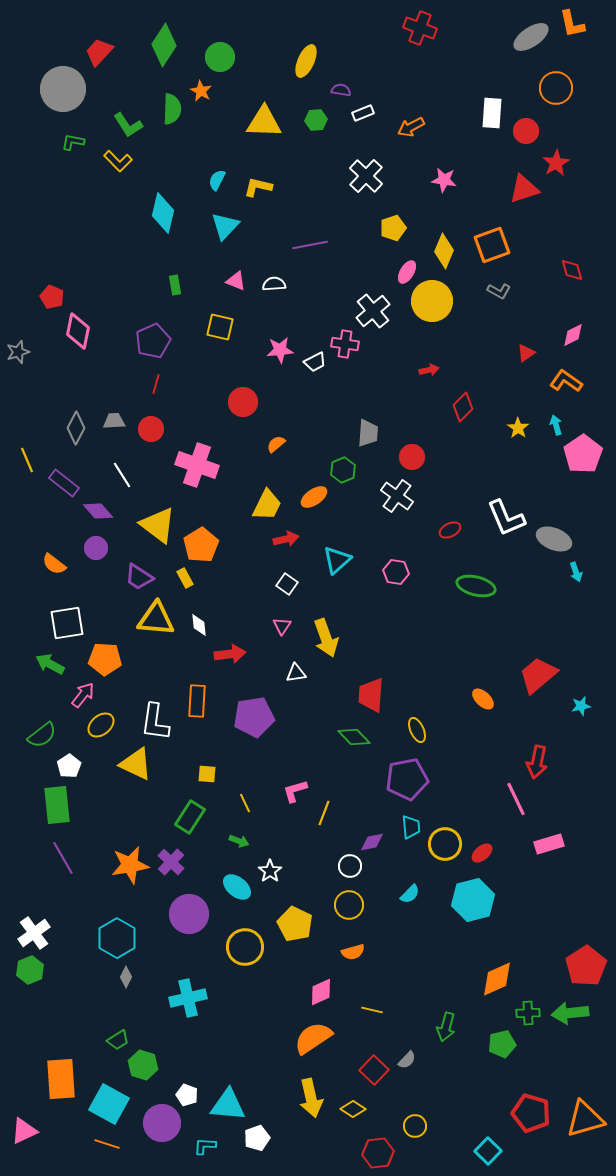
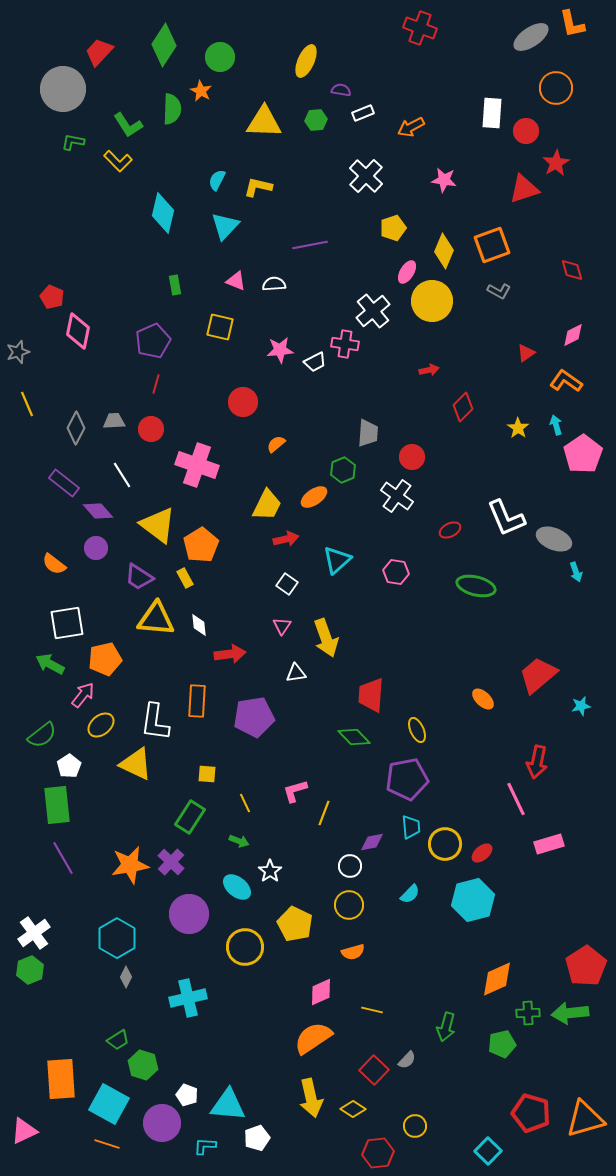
yellow line at (27, 460): moved 56 px up
orange pentagon at (105, 659): rotated 16 degrees counterclockwise
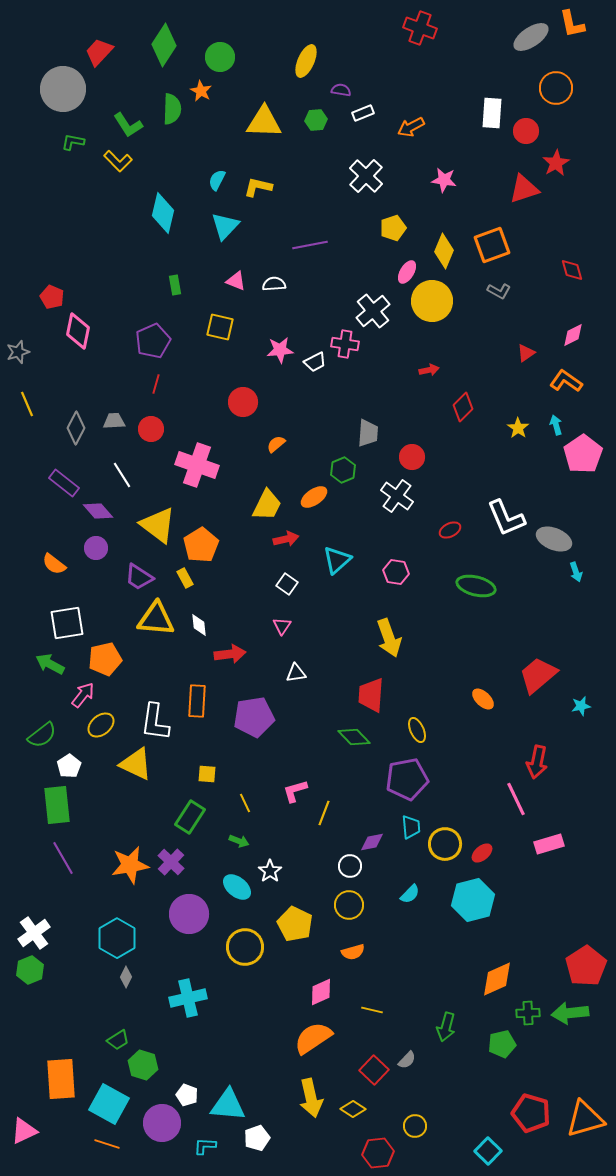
yellow arrow at (326, 638): moved 63 px right
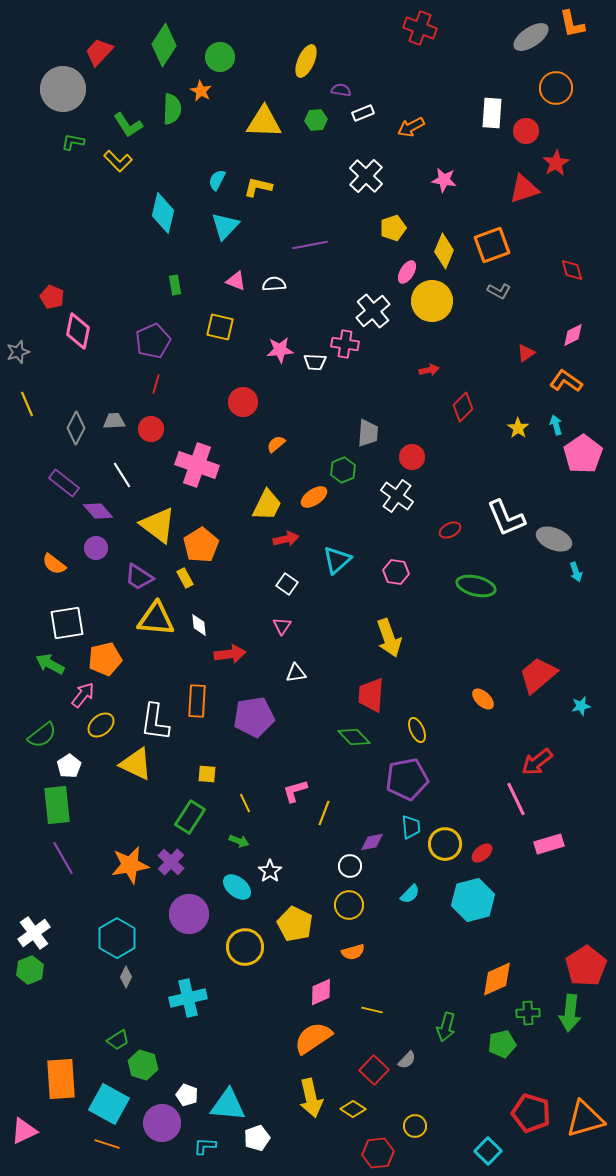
white trapezoid at (315, 362): rotated 30 degrees clockwise
red arrow at (537, 762): rotated 40 degrees clockwise
green arrow at (570, 1013): rotated 78 degrees counterclockwise
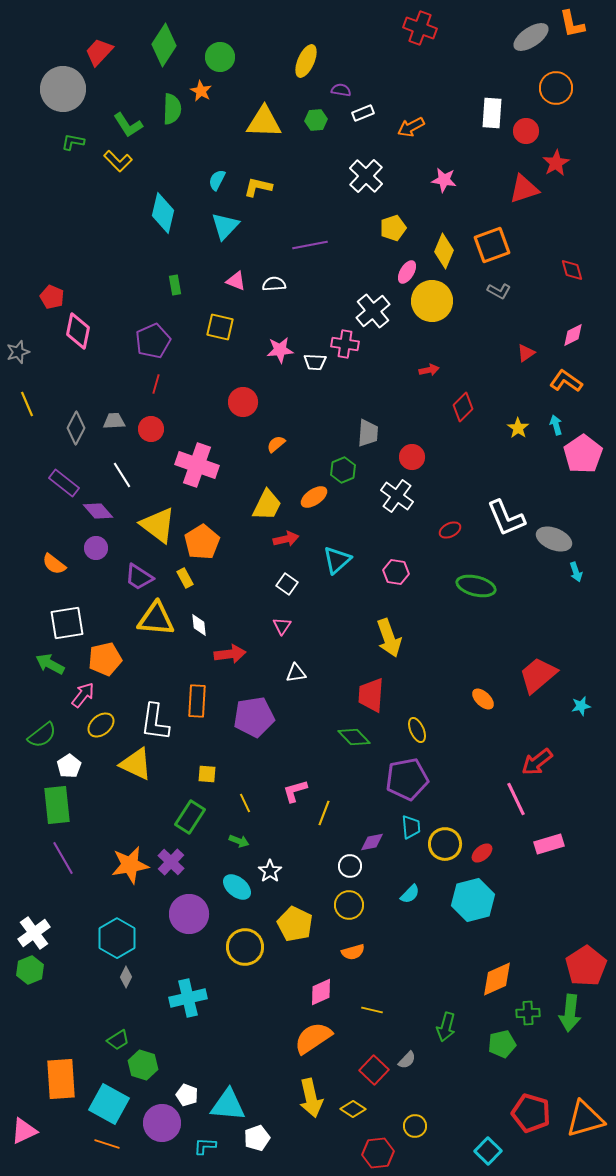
orange pentagon at (201, 545): moved 1 px right, 3 px up
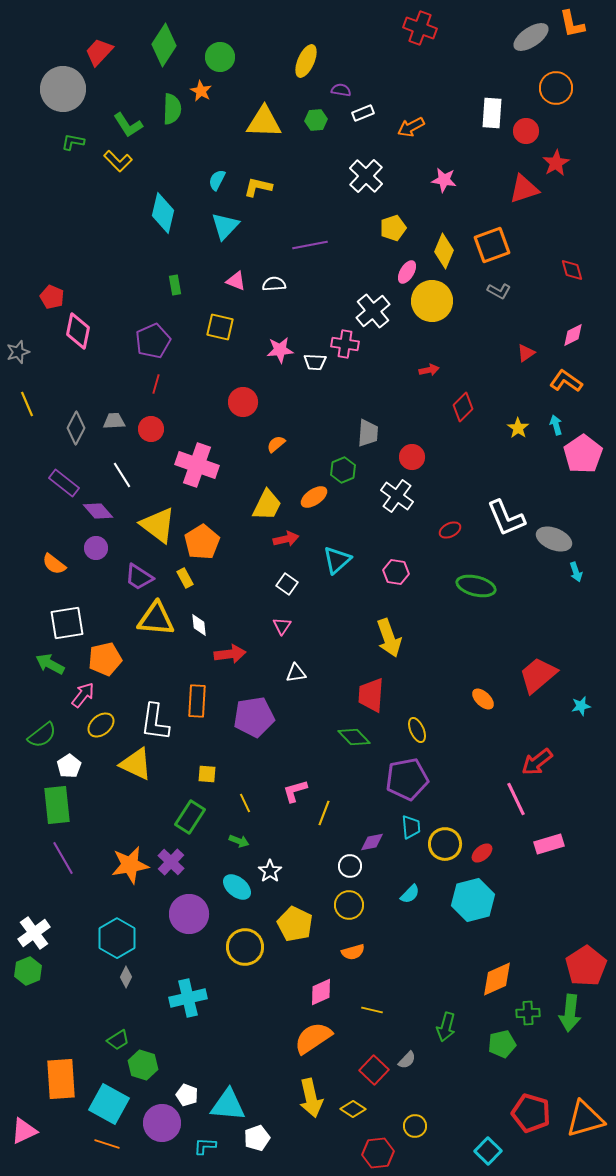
green hexagon at (30, 970): moved 2 px left, 1 px down
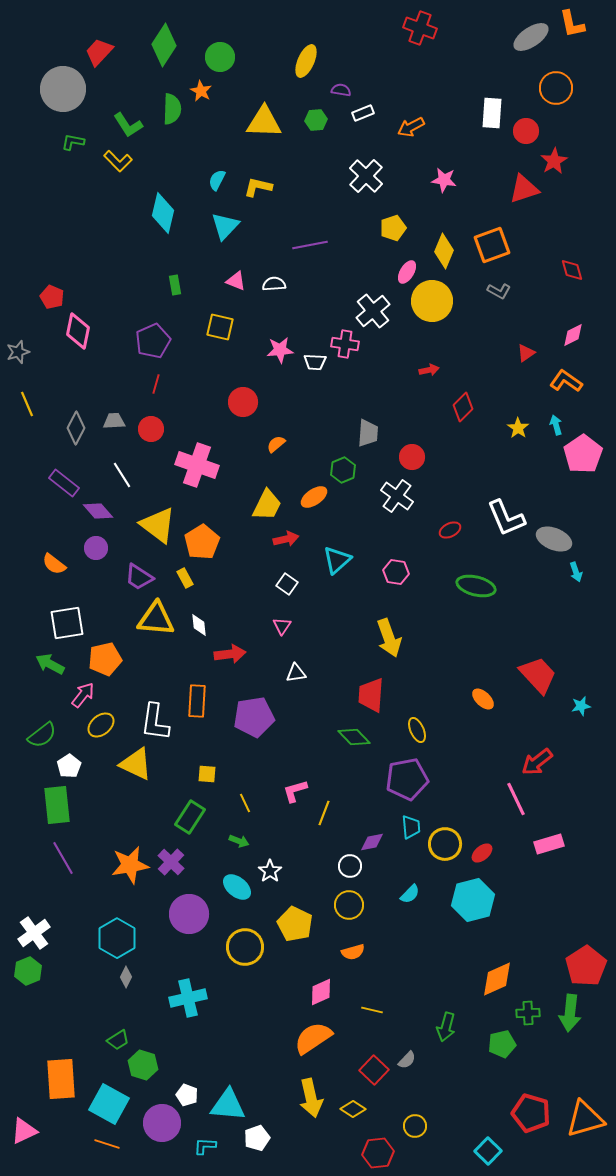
red star at (556, 163): moved 2 px left, 2 px up
red trapezoid at (538, 675): rotated 87 degrees clockwise
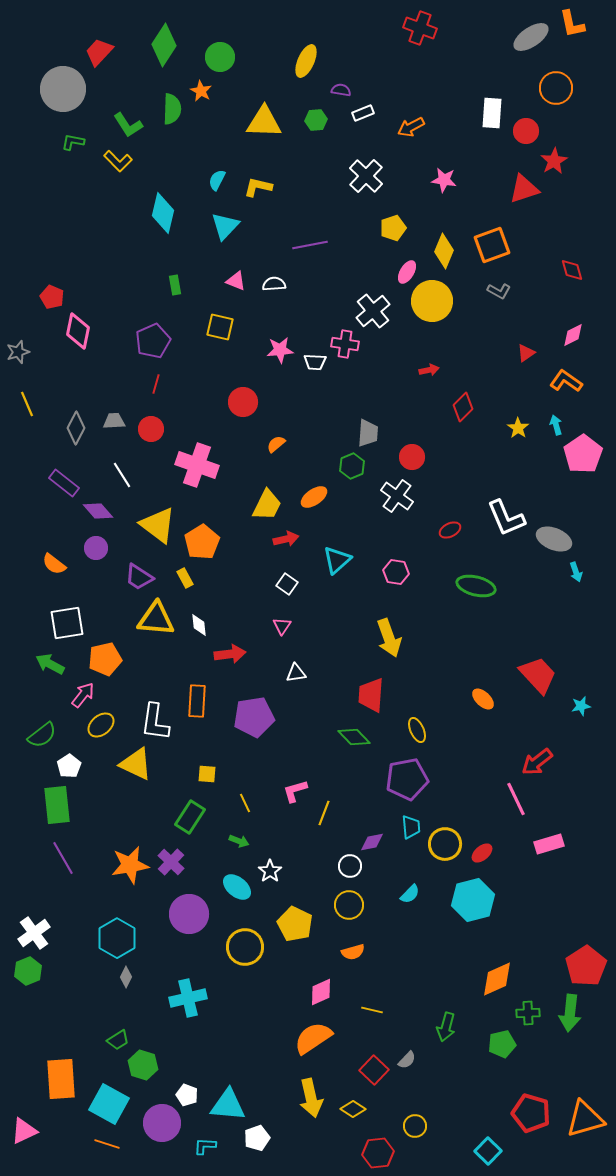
green hexagon at (343, 470): moved 9 px right, 4 px up
